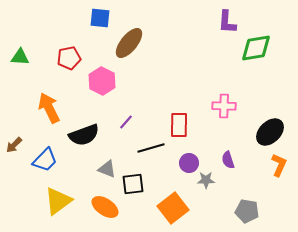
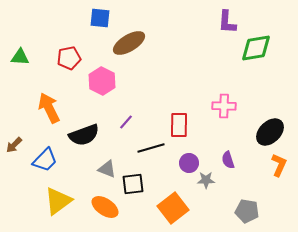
brown ellipse: rotated 20 degrees clockwise
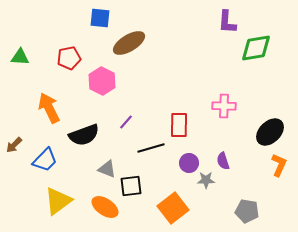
purple semicircle: moved 5 px left, 1 px down
black square: moved 2 px left, 2 px down
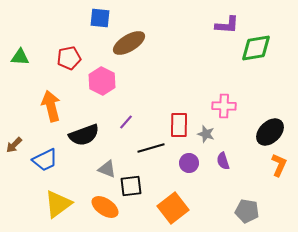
purple L-shape: moved 3 px down; rotated 90 degrees counterclockwise
orange arrow: moved 2 px right, 2 px up; rotated 12 degrees clockwise
blue trapezoid: rotated 20 degrees clockwise
gray star: moved 46 px up; rotated 18 degrees clockwise
yellow triangle: moved 3 px down
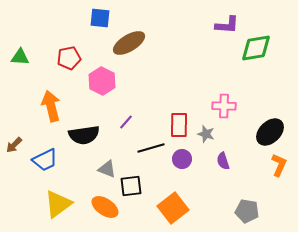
black semicircle: rotated 12 degrees clockwise
purple circle: moved 7 px left, 4 px up
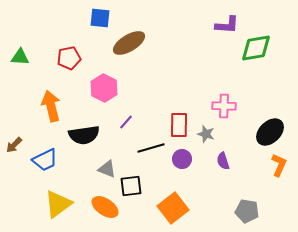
pink hexagon: moved 2 px right, 7 px down
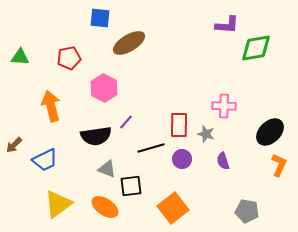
black semicircle: moved 12 px right, 1 px down
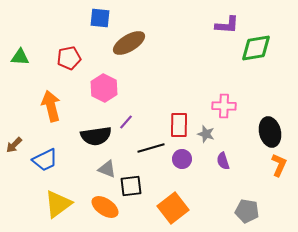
black ellipse: rotated 60 degrees counterclockwise
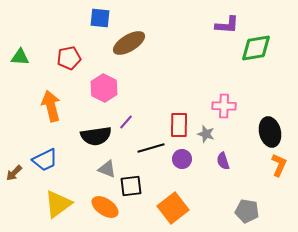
brown arrow: moved 28 px down
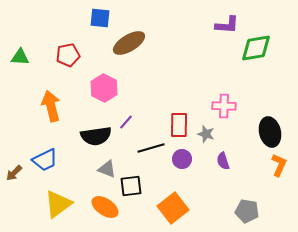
red pentagon: moved 1 px left, 3 px up
